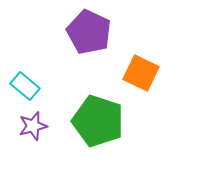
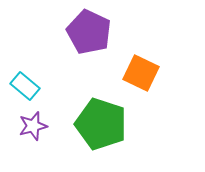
green pentagon: moved 3 px right, 3 px down
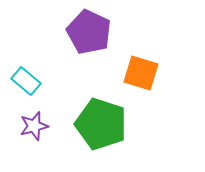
orange square: rotated 9 degrees counterclockwise
cyan rectangle: moved 1 px right, 5 px up
purple star: moved 1 px right
